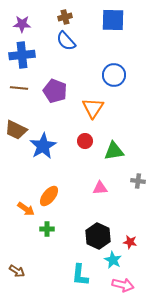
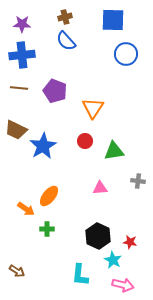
blue circle: moved 12 px right, 21 px up
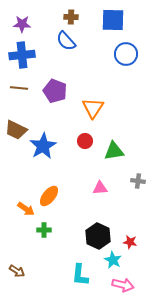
brown cross: moved 6 px right; rotated 16 degrees clockwise
green cross: moved 3 px left, 1 px down
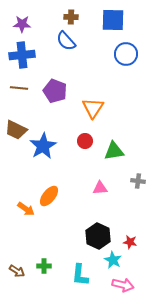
green cross: moved 36 px down
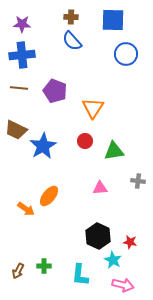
blue semicircle: moved 6 px right
brown arrow: moved 1 px right; rotated 84 degrees clockwise
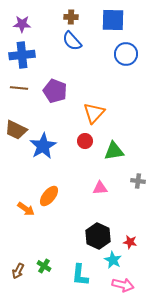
orange triangle: moved 1 px right, 5 px down; rotated 10 degrees clockwise
green cross: rotated 32 degrees clockwise
